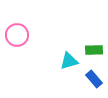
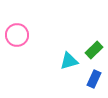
green rectangle: rotated 42 degrees counterclockwise
blue rectangle: rotated 66 degrees clockwise
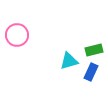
green rectangle: rotated 30 degrees clockwise
blue rectangle: moved 3 px left, 7 px up
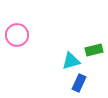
cyan triangle: moved 2 px right
blue rectangle: moved 12 px left, 11 px down
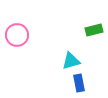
green rectangle: moved 20 px up
blue rectangle: rotated 36 degrees counterclockwise
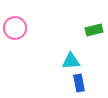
pink circle: moved 2 px left, 7 px up
cyan triangle: rotated 12 degrees clockwise
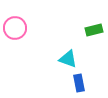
cyan triangle: moved 3 px left, 2 px up; rotated 24 degrees clockwise
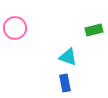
cyan triangle: moved 2 px up
blue rectangle: moved 14 px left
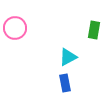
green rectangle: rotated 66 degrees counterclockwise
cyan triangle: rotated 48 degrees counterclockwise
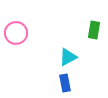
pink circle: moved 1 px right, 5 px down
